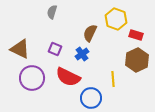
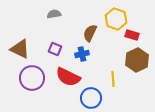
gray semicircle: moved 2 px right, 2 px down; rotated 64 degrees clockwise
red rectangle: moved 4 px left
blue cross: rotated 24 degrees clockwise
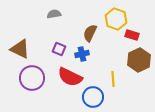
purple square: moved 4 px right
brown hexagon: moved 2 px right
red semicircle: moved 2 px right
blue circle: moved 2 px right, 1 px up
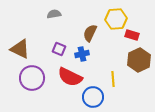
yellow hexagon: rotated 25 degrees counterclockwise
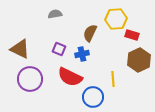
gray semicircle: moved 1 px right
purple circle: moved 2 px left, 1 px down
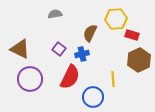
purple square: rotated 16 degrees clockwise
red semicircle: rotated 90 degrees counterclockwise
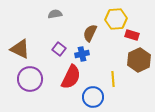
red semicircle: moved 1 px right
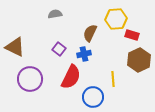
brown triangle: moved 5 px left, 2 px up
blue cross: moved 2 px right
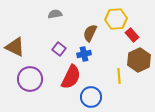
red rectangle: rotated 32 degrees clockwise
yellow line: moved 6 px right, 3 px up
blue circle: moved 2 px left
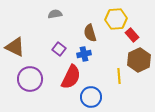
brown semicircle: rotated 42 degrees counterclockwise
